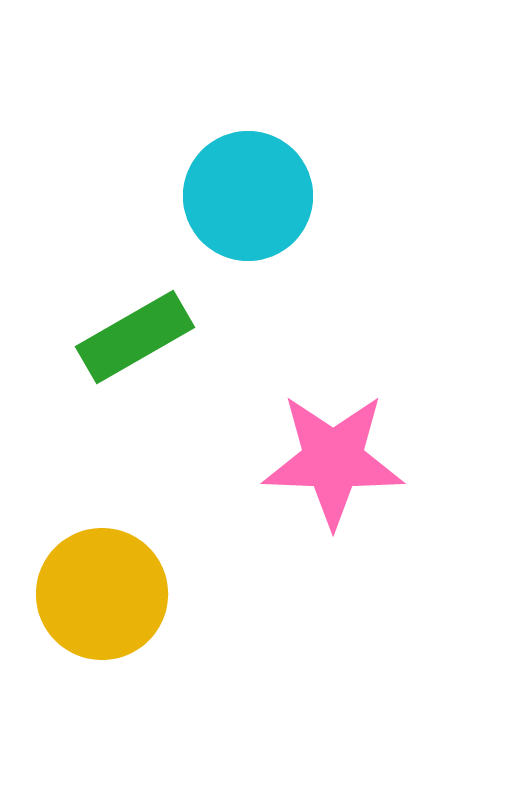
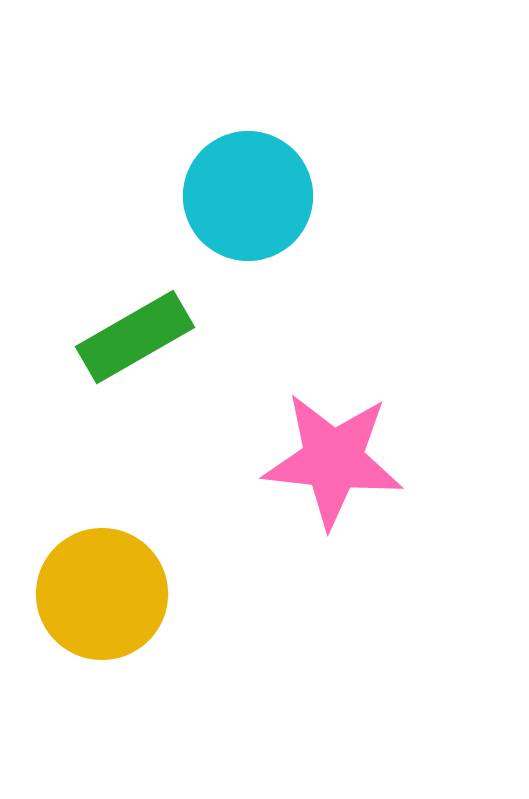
pink star: rotated 4 degrees clockwise
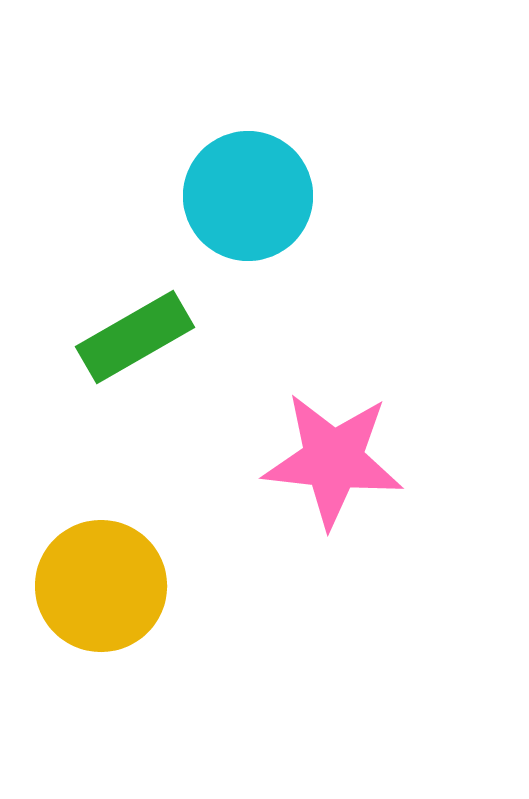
yellow circle: moved 1 px left, 8 px up
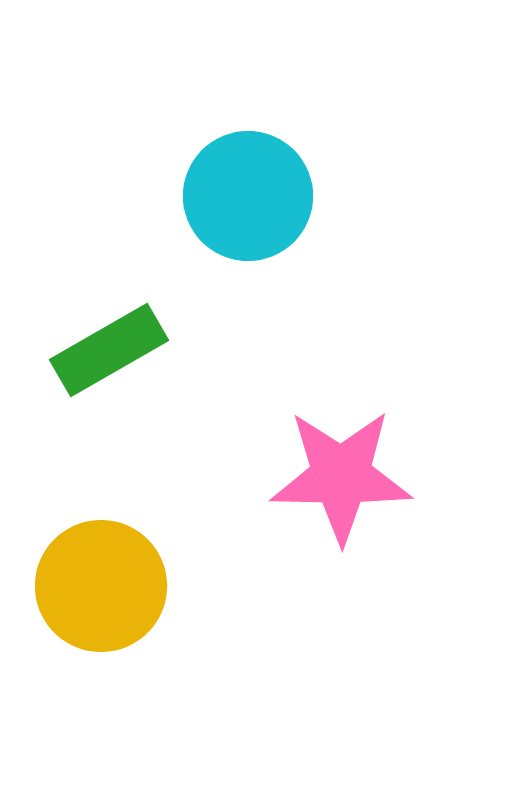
green rectangle: moved 26 px left, 13 px down
pink star: moved 8 px right, 16 px down; rotated 5 degrees counterclockwise
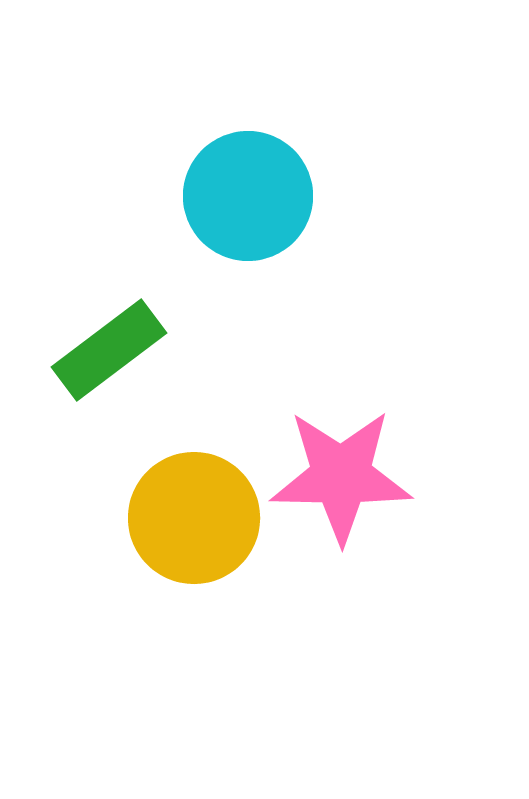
green rectangle: rotated 7 degrees counterclockwise
yellow circle: moved 93 px right, 68 px up
